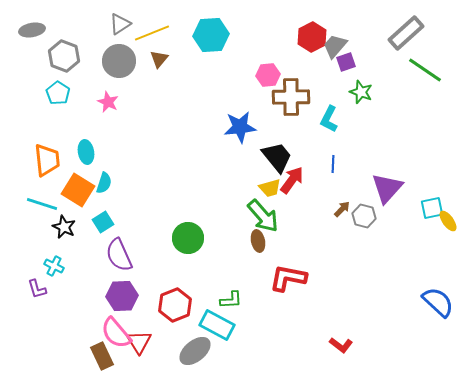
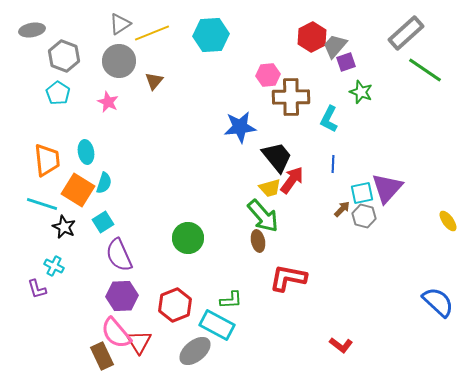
brown triangle at (159, 59): moved 5 px left, 22 px down
cyan square at (432, 208): moved 70 px left, 15 px up
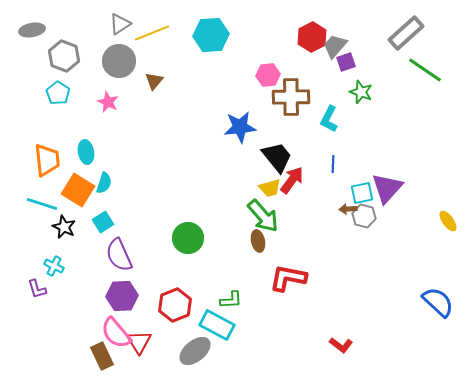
brown arrow at (342, 209): moved 6 px right; rotated 138 degrees counterclockwise
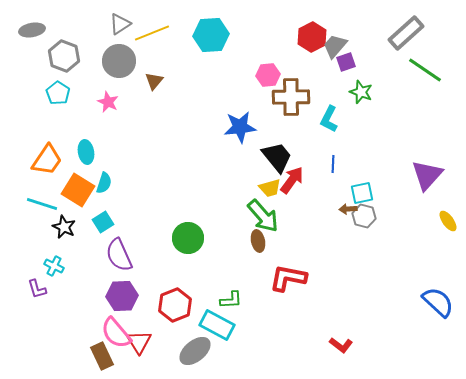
orange trapezoid at (47, 160): rotated 40 degrees clockwise
purple triangle at (387, 188): moved 40 px right, 13 px up
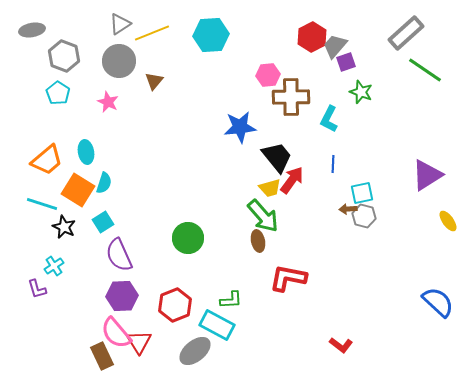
orange trapezoid at (47, 160): rotated 16 degrees clockwise
purple triangle at (427, 175): rotated 16 degrees clockwise
cyan cross at (54, 266): rotated 30 degrees clockwise
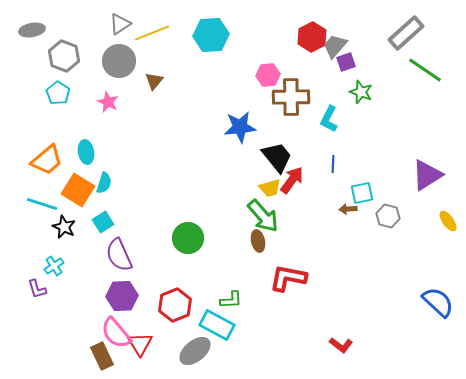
gray hexagon at (364, 216): moved 24 px right
red triangle at (139, 342): moved 1 px right, 2 px down
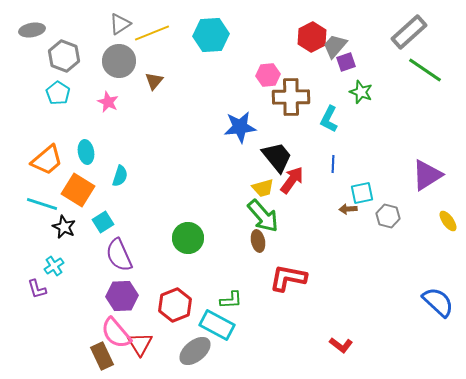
gray rectangle at (406, 33): moved 3 px right, 1 px up
cyan semicircle at (104, 183): moved 16 px right, 7 px up
yellow trapezoid at (270, 188): moved 7 px left
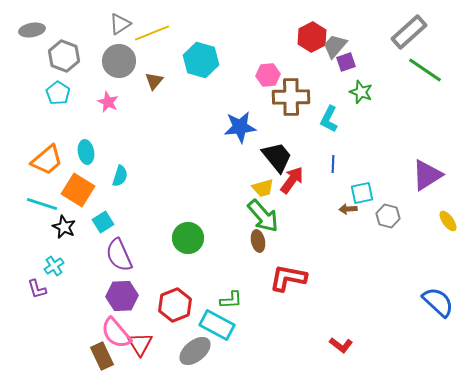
cyan hexagon at (211, 35): moved 10 px left, 25 px down; rotated 20 degrees clockwise
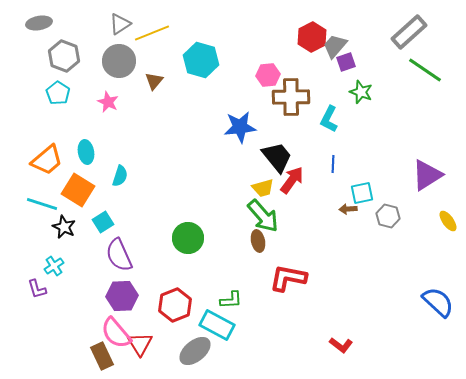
gray ellipse at (32, 30): moved 7 px right, 7 px up
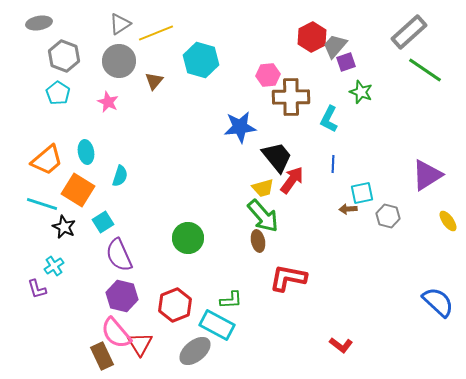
yellow line at (152, 33): moved 4 px right
purple hexagon at (122, 296): rotated 16 degrees clockwise
